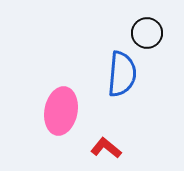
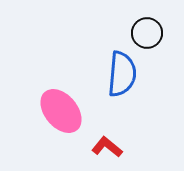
pink ellipse: rotated 51 degrees counterclockwise
red L-shape: moved 1 px right, 1 px up
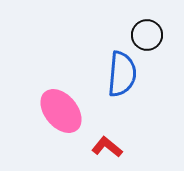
black circle: moved 2 px down
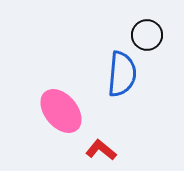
red L-shape: moved 6 px left, 3 px down
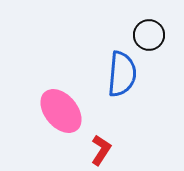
black circle: moved 2 px right
red L-shape: rotated 84 degrees clockwise
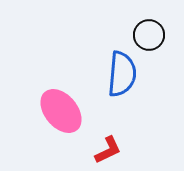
red L-shape: moved 7 px right; rotated 32 degrees clockwise
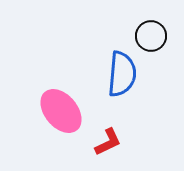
black circle: moved 2 px right, 1 px down
red L-shape: moved 8 px up
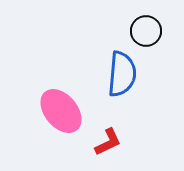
black circle: moved 5 px left, 5 px up
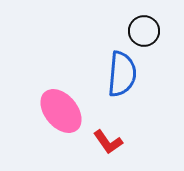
black circle: moved 2 px left
red L-shape: rotated 80 degrees clockwise
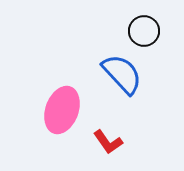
blue semicircle: rotated 48 degrees counterclockwise
pink ellipse: moved 1 px right, 1 px up; rotated 60 degrees clockwise
